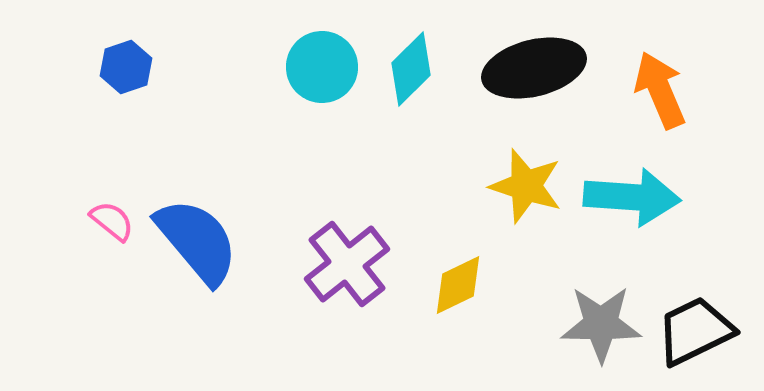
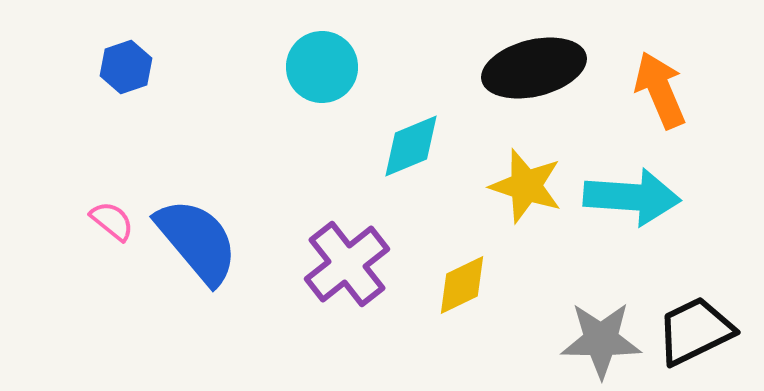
cyan diamond: moved 77 px down; rotated 22 degrees clockwise
yellow diamond: moved 4 px right
gray star: moved 16 px down
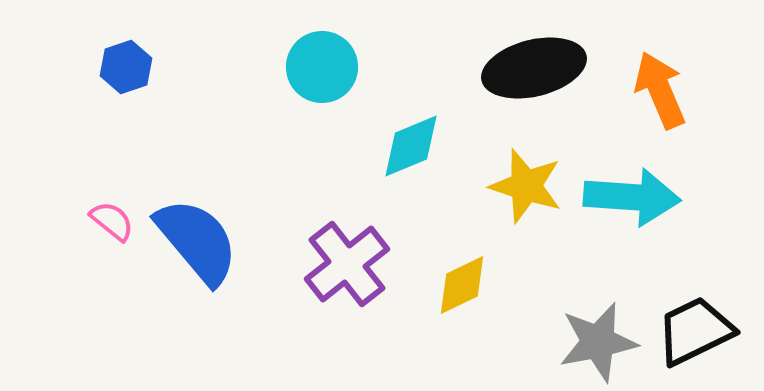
gray star: moved 3 px left, 2 px down; rotated 12 degrees counterclockwise
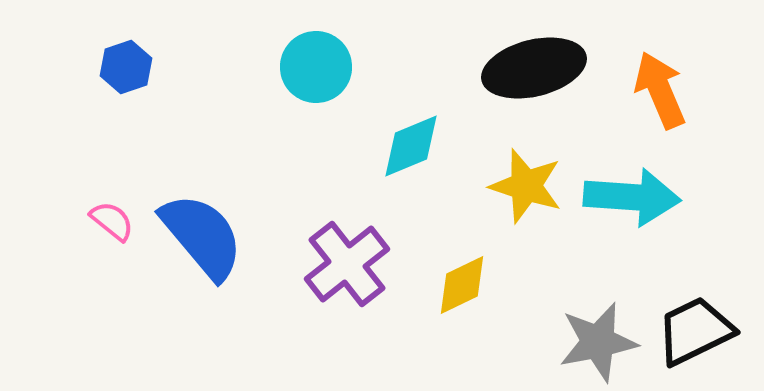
cyan circle: moved 6 px left
blue semicircle: moved 5 px right, 5 px up
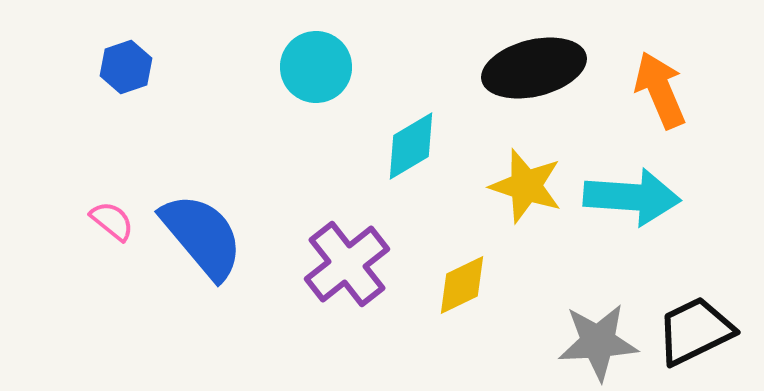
cyan diamond: rotated 8 degrees counterclockwise
gray star: rotated 8 degrees clockwise
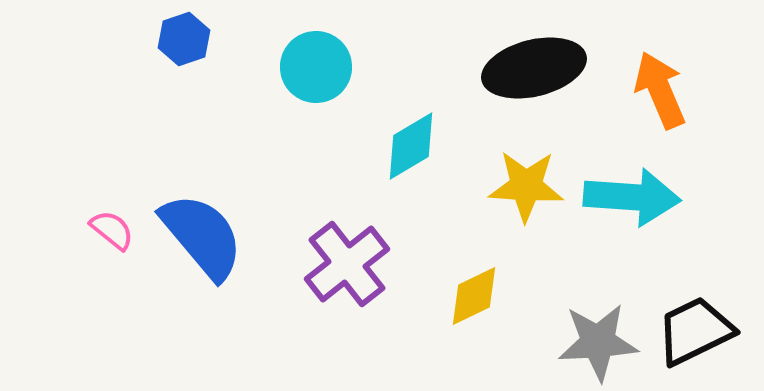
blue hexagon: moved 58 px right, 28 px up
yellow star: rotated 14 degrees counterclockwise
pink semicircle: moved 9 px down
yellow diamond: moved 12 px right, 11 px down
